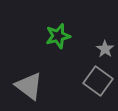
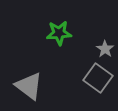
green star: moved 1 px right, 3 px up; rotated 10 degrees clockwise
gray square: moved 3 px up
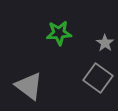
gray star: moved 6 px up
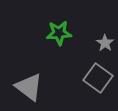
gray triangle: moved 1 px down
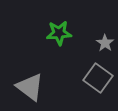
gray triangle: moved 1 px right
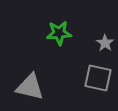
gray square: rotated 24 degrees counterclockwise
gray triangle: rotated 24 degrees counterclockwise
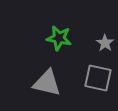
green star: moved 5 px down; rotated 15 degrees clockwise
gray triangle: moved 17 px right, 4 px up
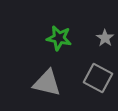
gray star: moved 5 px up
gray square: rotated 16 degrees clockwise
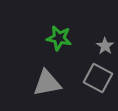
gray star: moved 8 px down
gray triangle: rotated 24 degrees counterclockwise
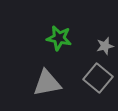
gray star: rotated 24 degrees clockwise
gray square: rotated 12 degrees clockwise
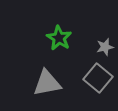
green star: rotated 20 degrees clockwise
gray star: moved 1 px down
